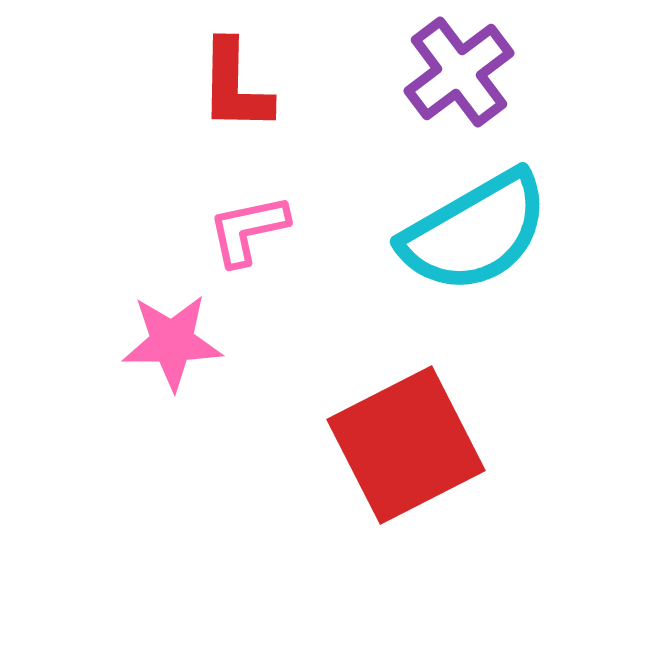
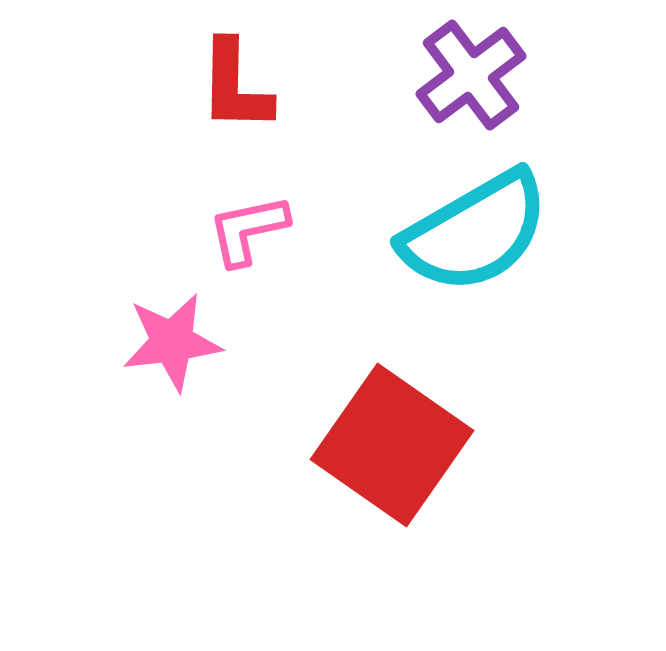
purple cross: moved 12 px right, 3 px down
pink star: rotated 6 degrees counterclockwise
red square: moved 14 px left; rotated 28 degrees counterclockwise
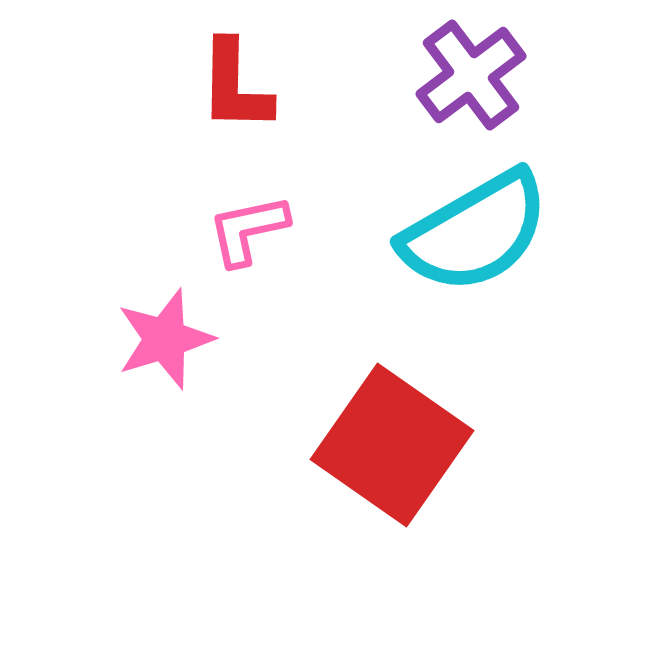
pink star: moved 7 px left, 3 px up; rotated 10 degrees counterclockwise
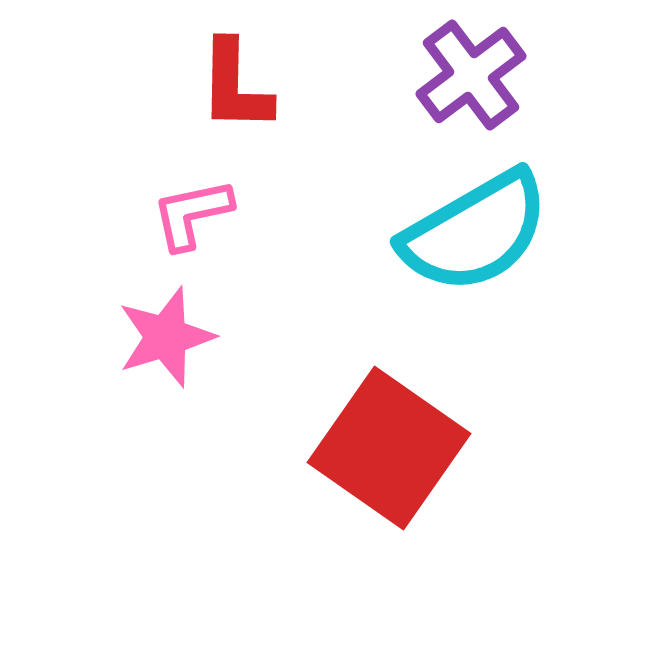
pink L-shape: moved 56 px left, 16 px up
pink star: moved 1 px right, 2 px up
red square: moved 3 px left, 3 px down
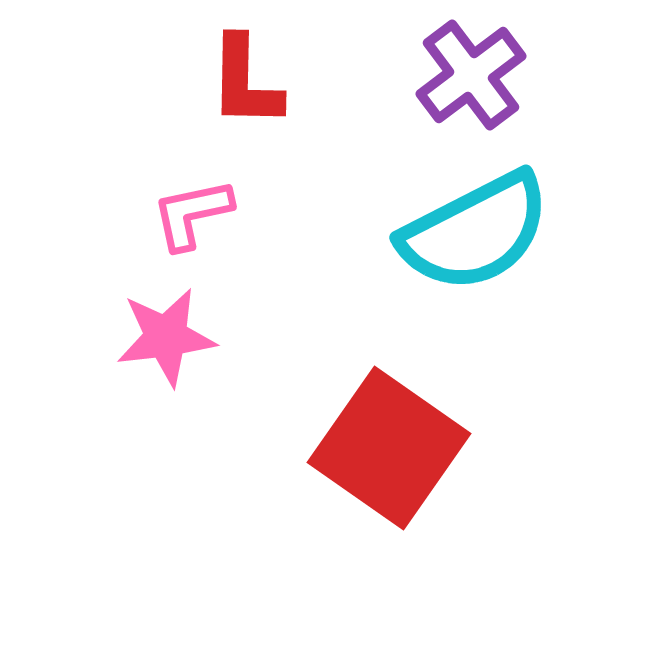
red L-shape: moved 10 px right, 4 px up
cyan semicircle: rotated 3 degrees clockwise
pink star: rotated 10 degrees clockwise
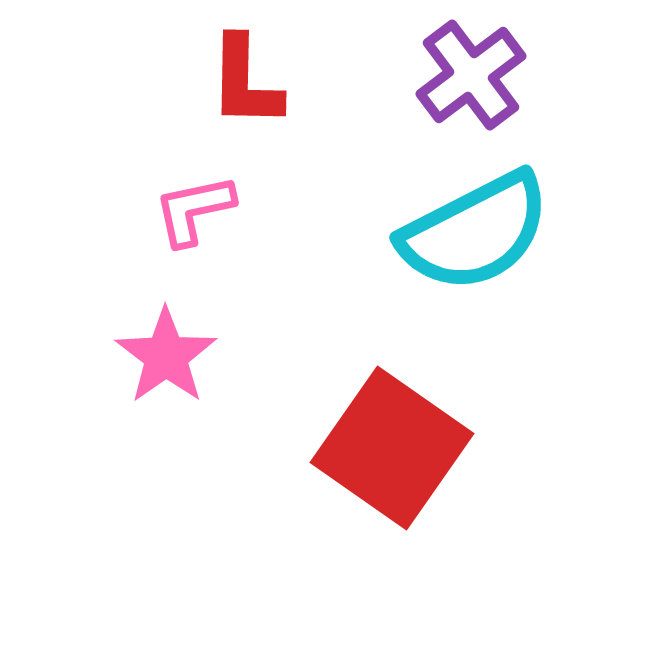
pink L-shape: moved 2 px right, 4 px up
pink star: moved 19 px down; rotated 28 degrees counterclockwise
red square: moved 3 px right
